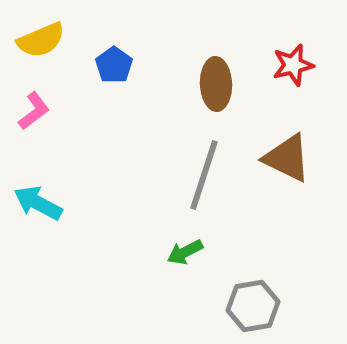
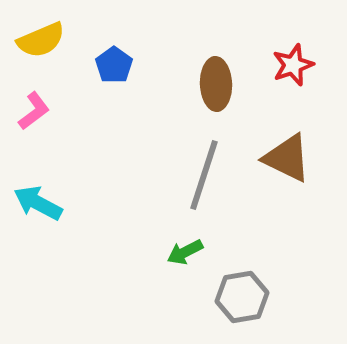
red star: rotated 6 degrees counterclockwise
gray hexagon: moved 11 px left, 9 px up
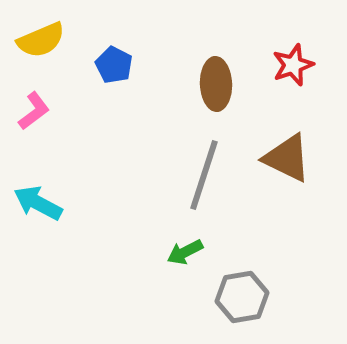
blue pentagon: rotated 9 degrees counterclockwise
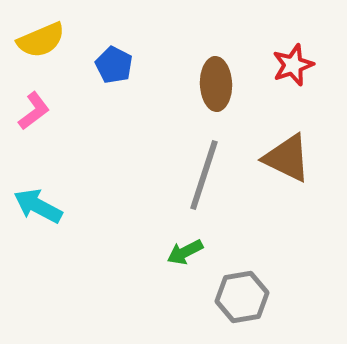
cyan arrow: moved 3 px down
